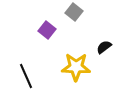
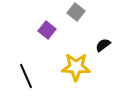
gray square: moved 2 px right
black semicircle: moved 1 px left, 2 px up
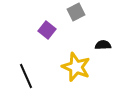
gray square: rotated 24 degrees clockwise
black semicircle: rotated 35 degrees clockwise
yellow star: rotated 20 degrees clockwise
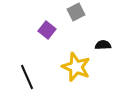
black line: moved 1 px right, 1 px down
